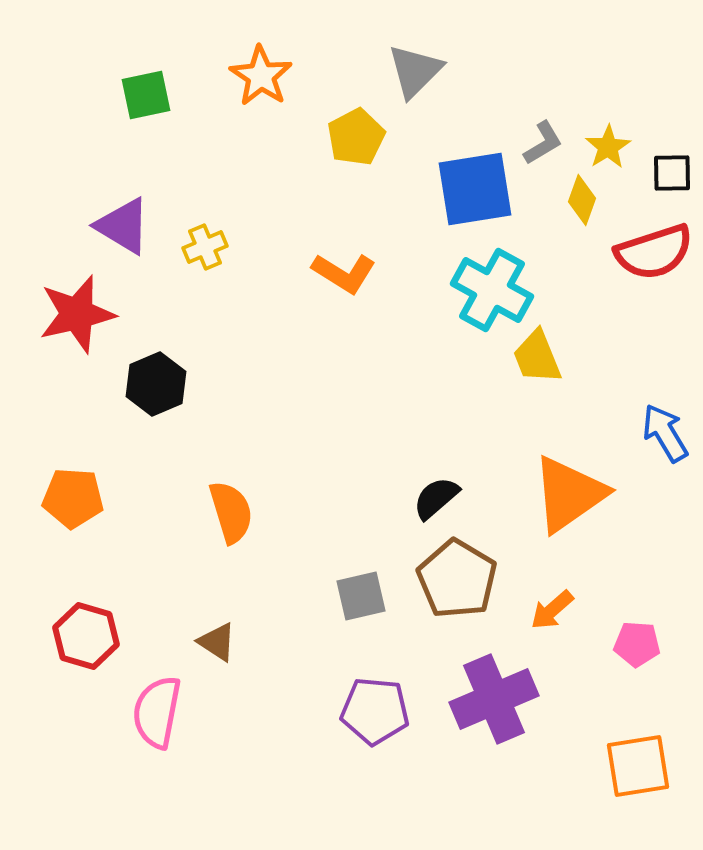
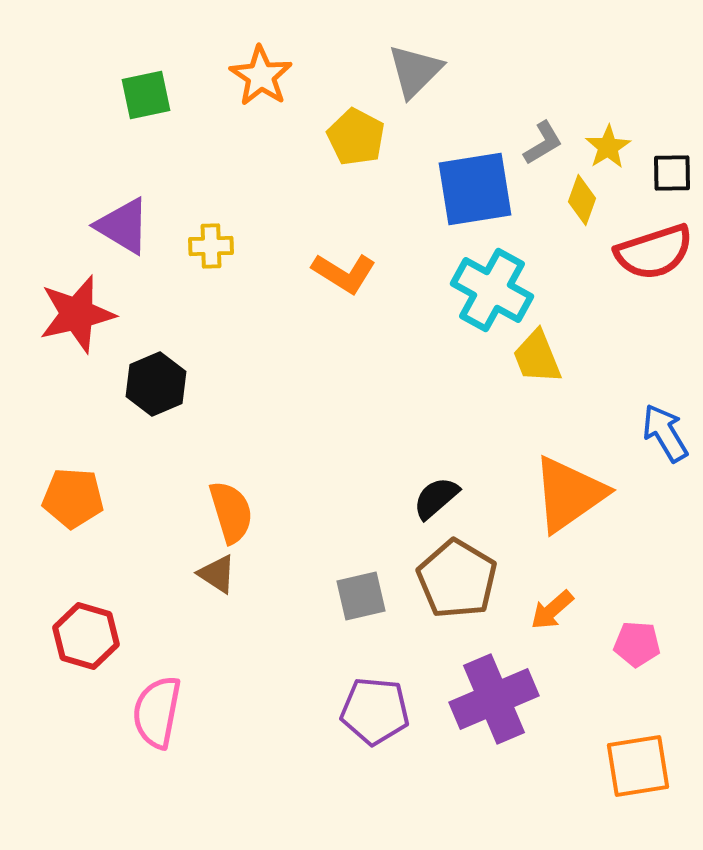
yellow pentagon: rotated 16 degrees counterclockwise
yellow cross: moved 6 px right, 1 px up; rotated 21 degrees clockwise
brown triangle: moved 68 px up
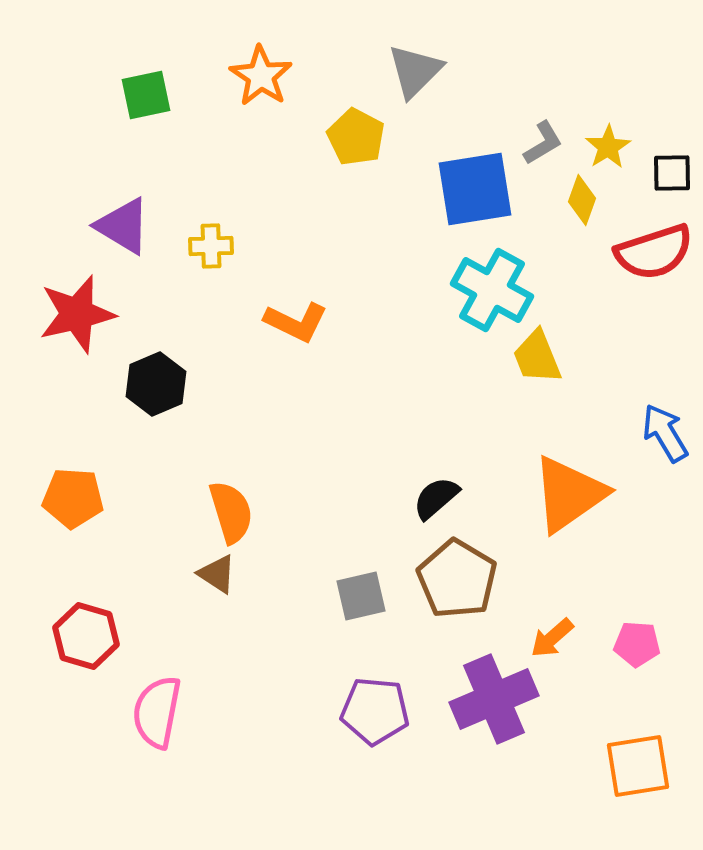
orange L-shape: moved 48 px left, 49 px down; rotated 6 degrees counterclockwise
orange arrow: moved 28 px down
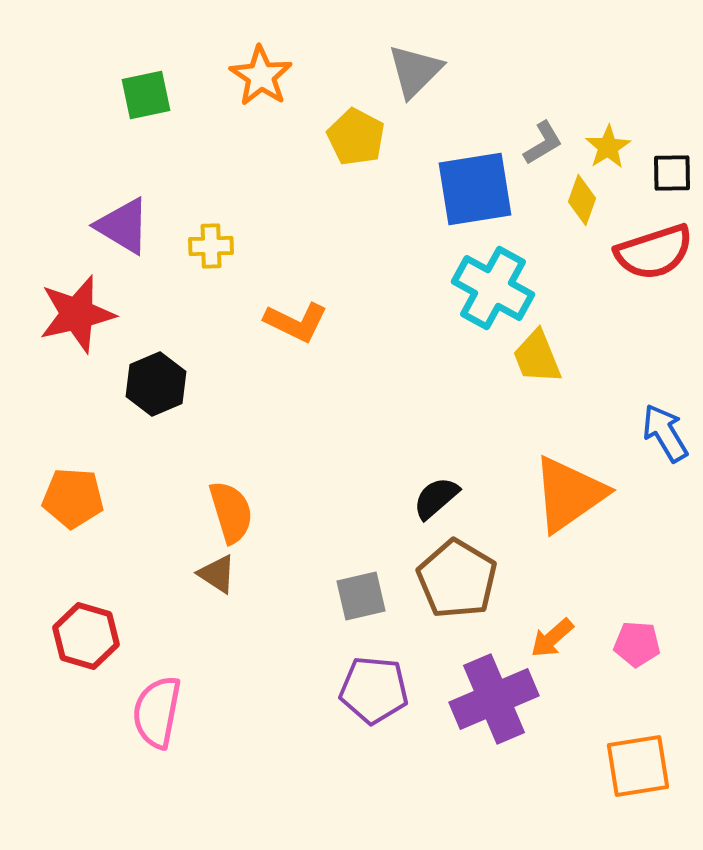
cyan cross: moved 1 px right, 2 px up
purple pentagon: moved 1 px left, 21 px up
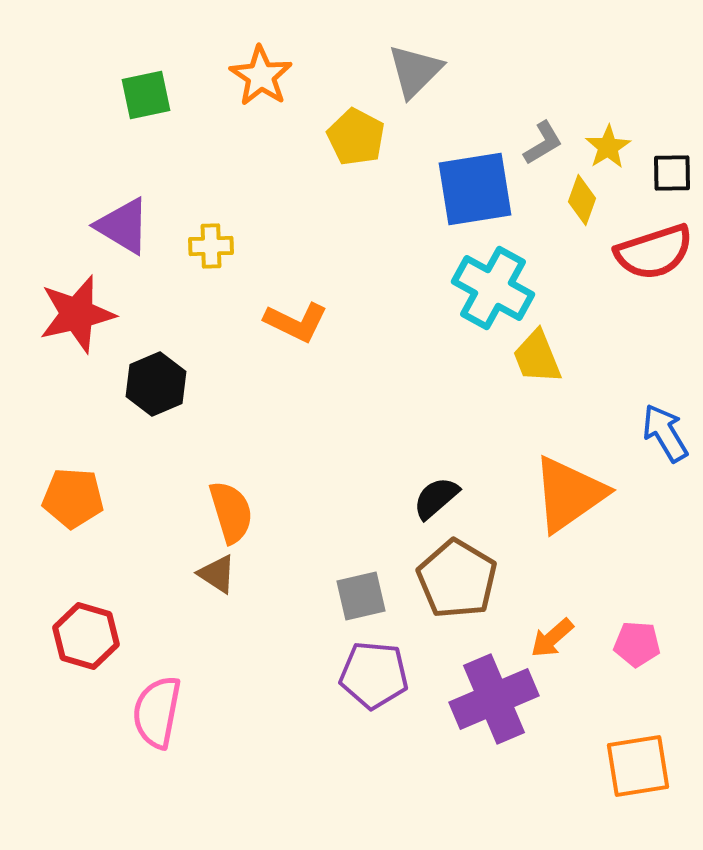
purple pentagon: moved 15 px up
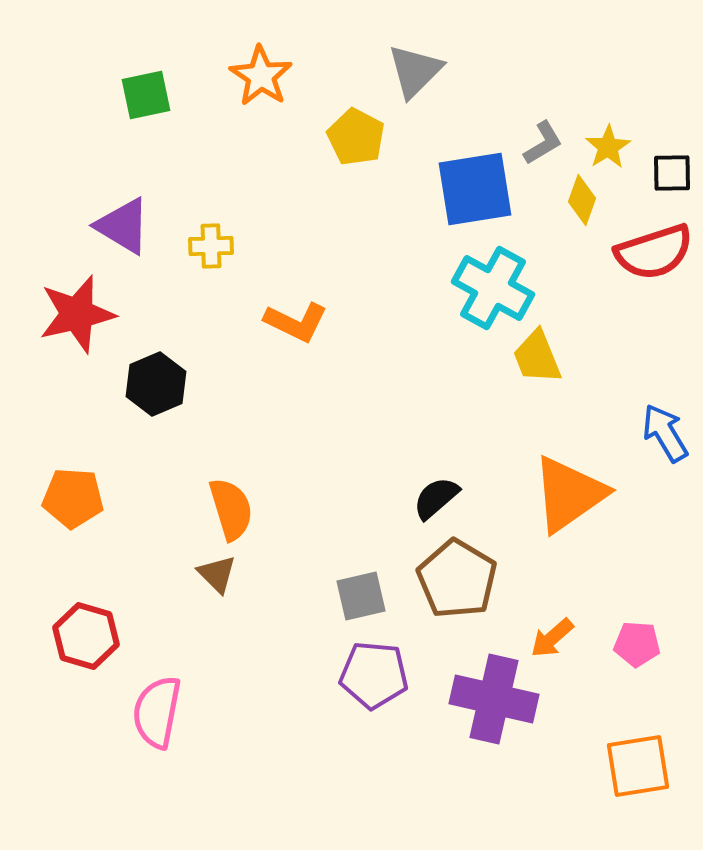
orange semicircle: moved 3 px up
brown triangle: rotated 12 degrees clockwise
purple cross: rotated 36 degrees clockwise
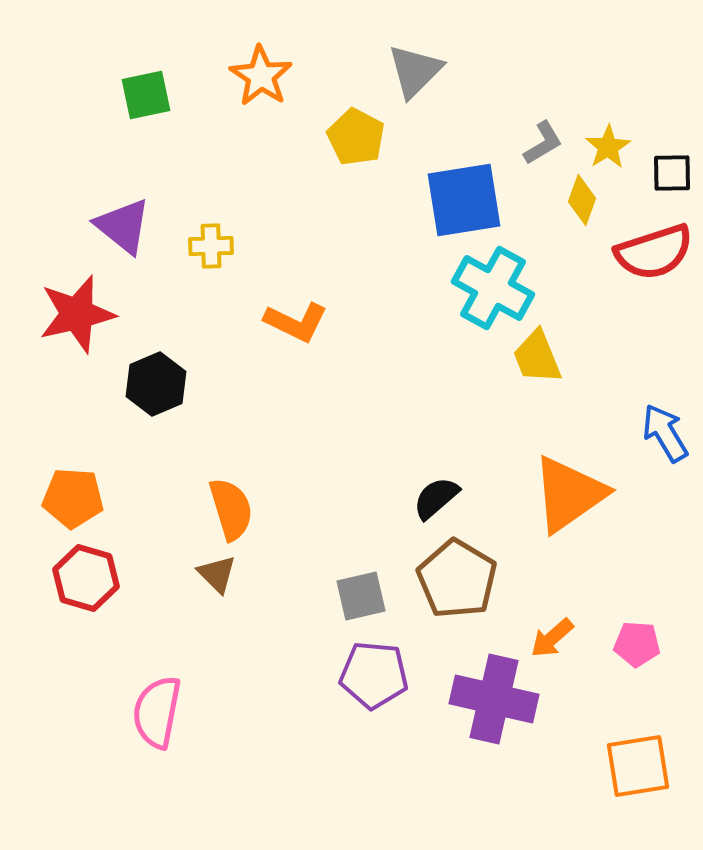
blue square: moved 11 px left, 11 px down
purple triangle: rotated 8 degrees clockwise
red hexagon: moved 58 px up
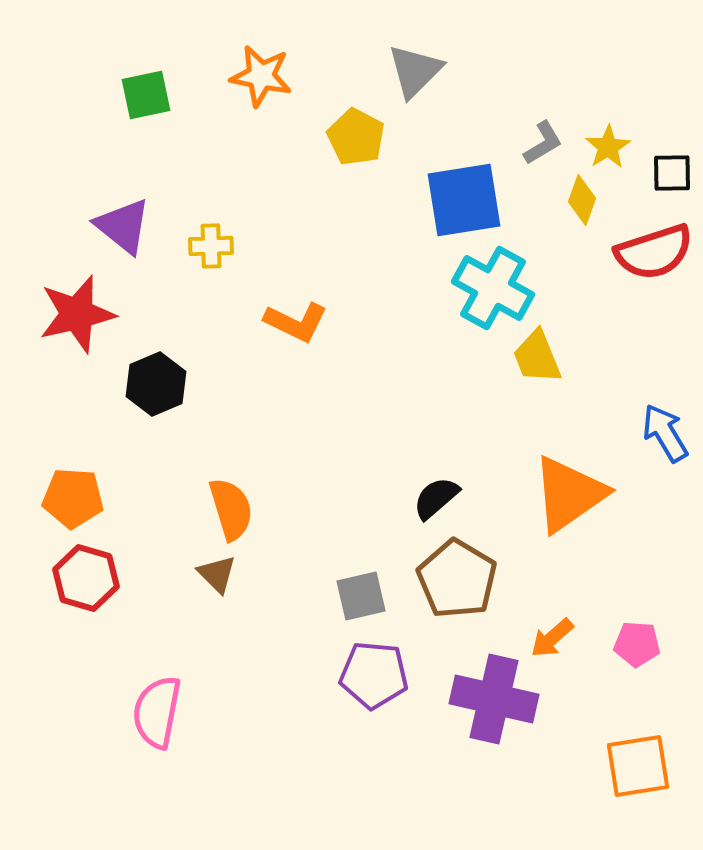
orange star: rotated 22 degrees counterclockwise
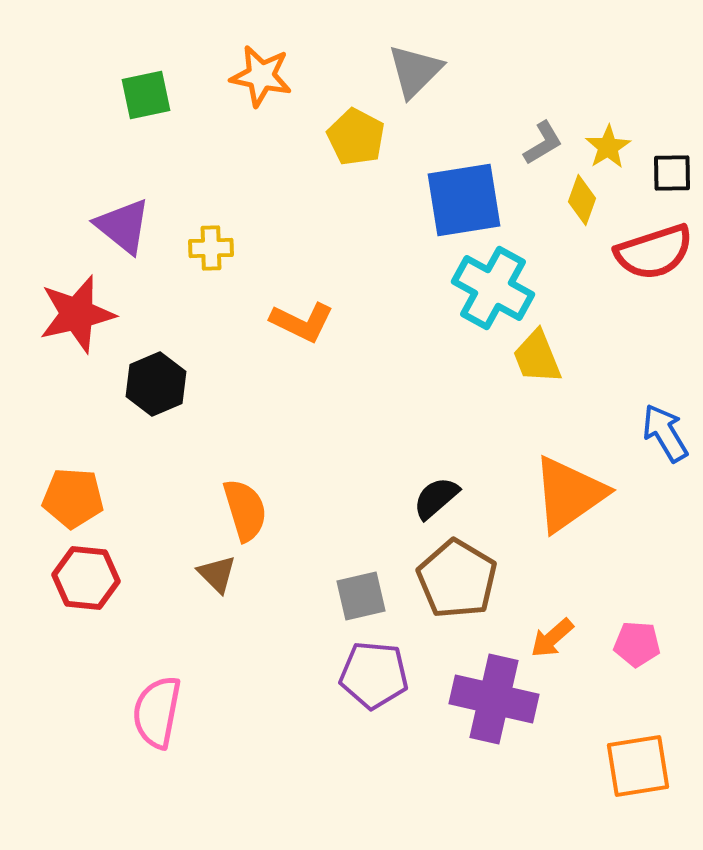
yellow cross: moved 2 px down
orange L-shape: moved 6 px right
orange semicircle: moved 14 px right, 1 px down
red hexagon: rotated 10 degrees counterclockwise
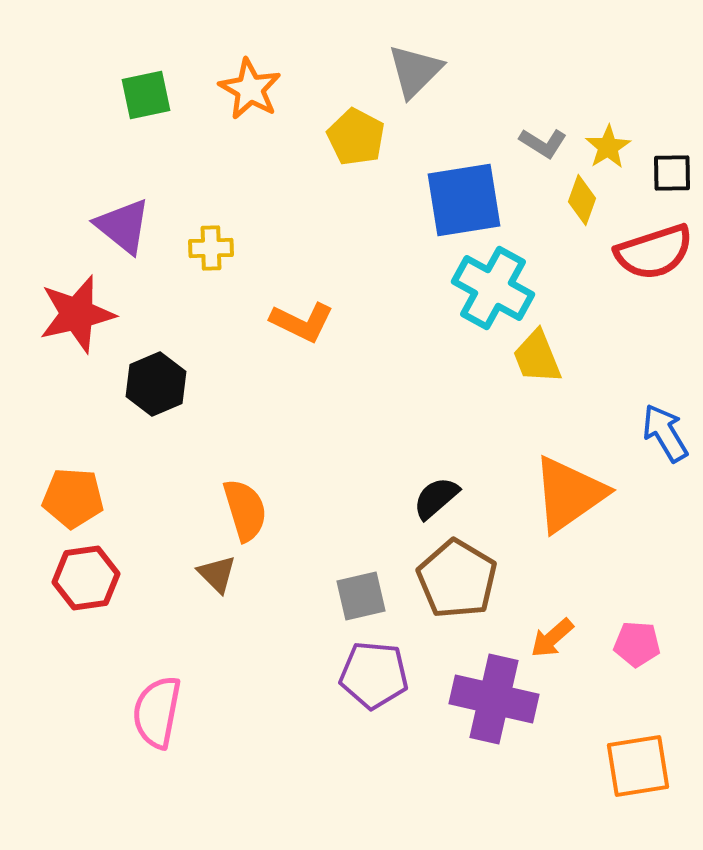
orange star: moved 11 px left, 13 px down; rotated 18 degrees clockwise
gray L-shape: rotated 63 degrees clockwise
red hexagon: rotated 14 degrees counterclockwise
